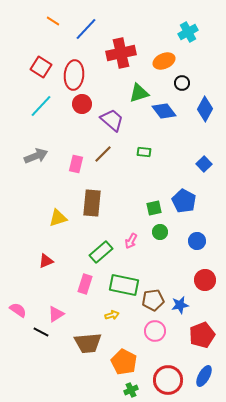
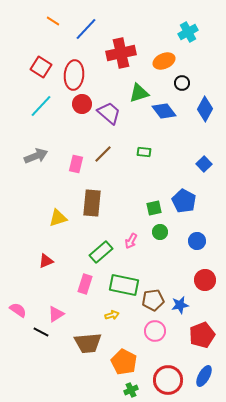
purple trapezoid at (112, 120): moved 3 px left, 7 px up
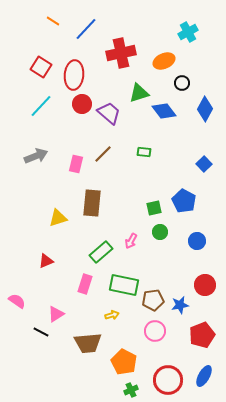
red circle at (205, 280): moved 5 px down
pink semicircle at (18, 310): moved 1 px left, 9 px up
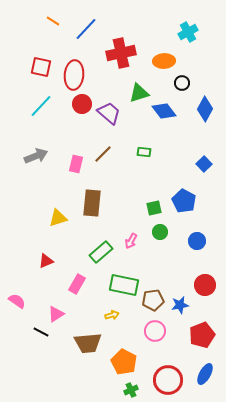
orange ellipse at (164, 61): rotated 20 degrees clockwise
red square at (41, 67): rotated 20 degrees counterclockwise
pink rectangle at (85, 284): moved 8 px left; rotated 12 degrees clockwise
blue ellipse at (204, 376): moved 1 px right, 2 px up
